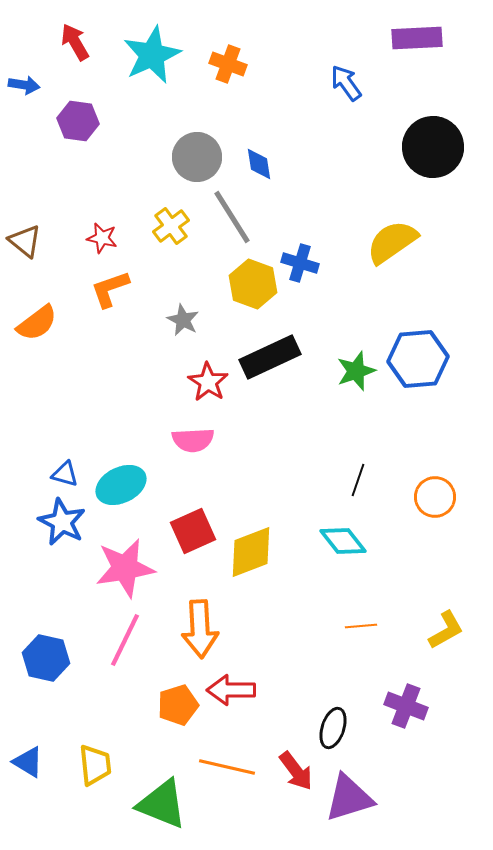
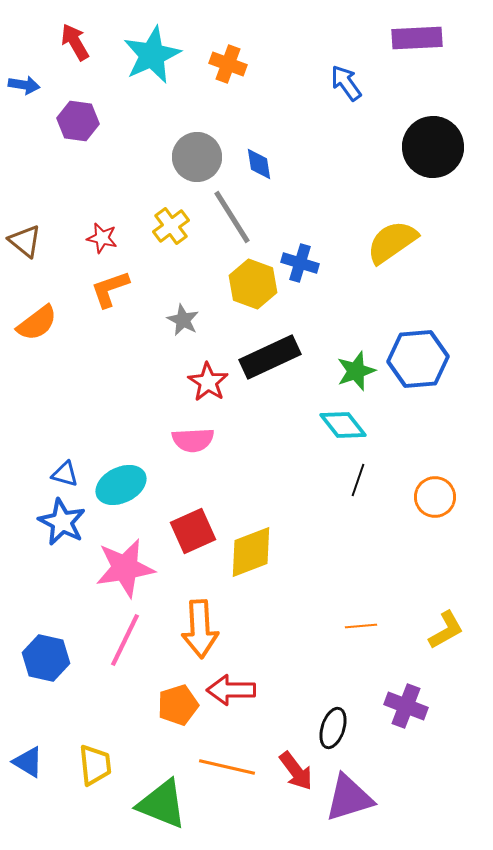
cyan diamond at (343, 541): moved 116 px up
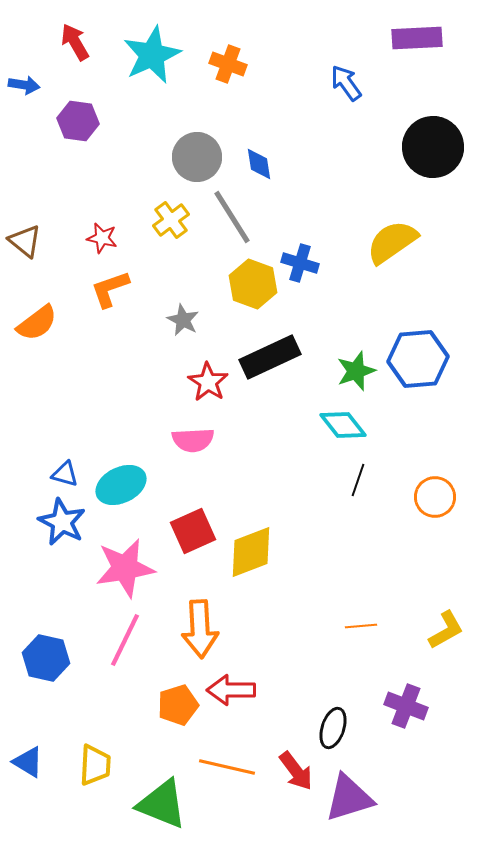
yellow cross at (171, 226): moved 6 px up
yellow trapezoid at (95, 765): rotated 9 degrees clockwise
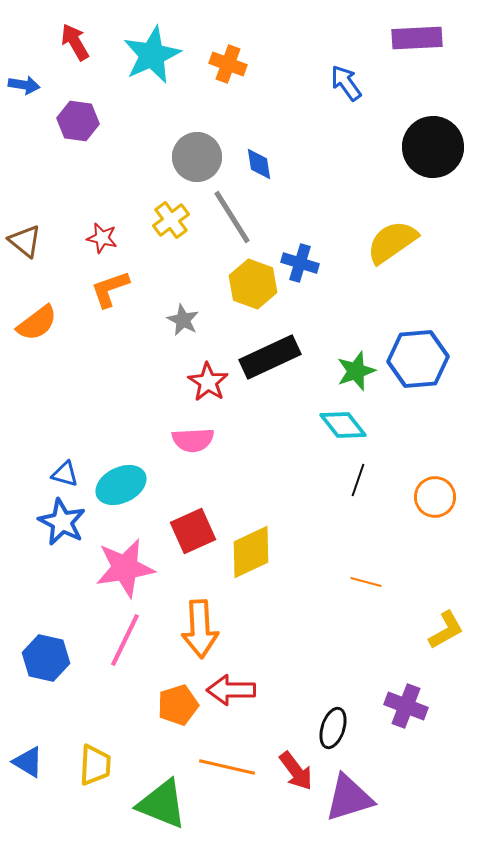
yellow diamond at (251, 552): rotated 4 degrees counterclockwise
orange line at (361, 626): moved 5 px right, 44 px up; rotated 20 degrees clockwise
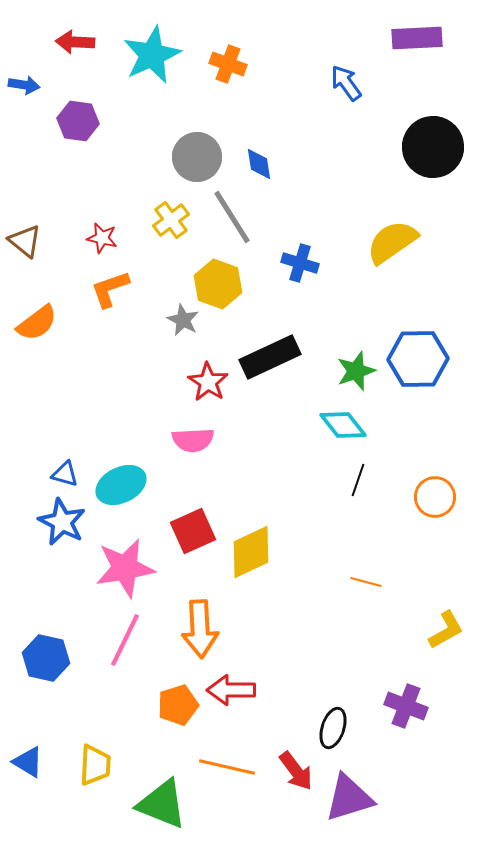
red arrow at (75, 42): rotated 57 degrees counterclockwise
yellow hexagon at (253, 284): moved 35 px left
blue hexagon at (418, 359): rotated 4 degrees clockwise
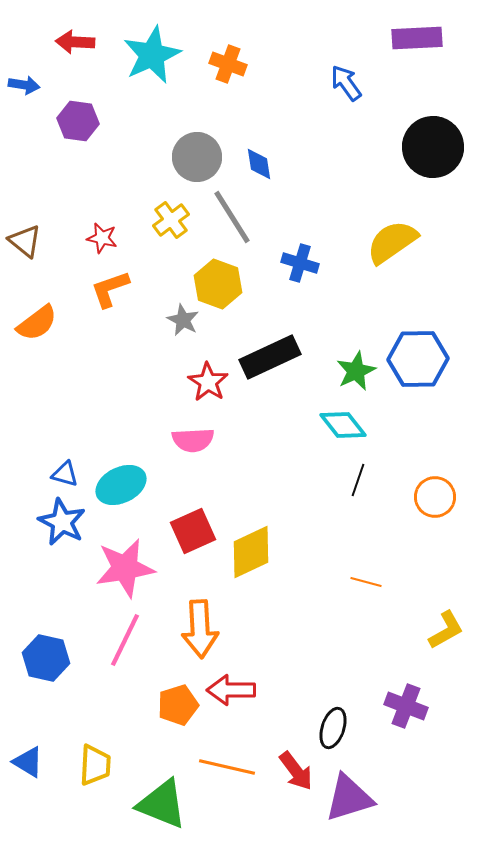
green star at (356, 371): rotated 6 degrees counterclockwise
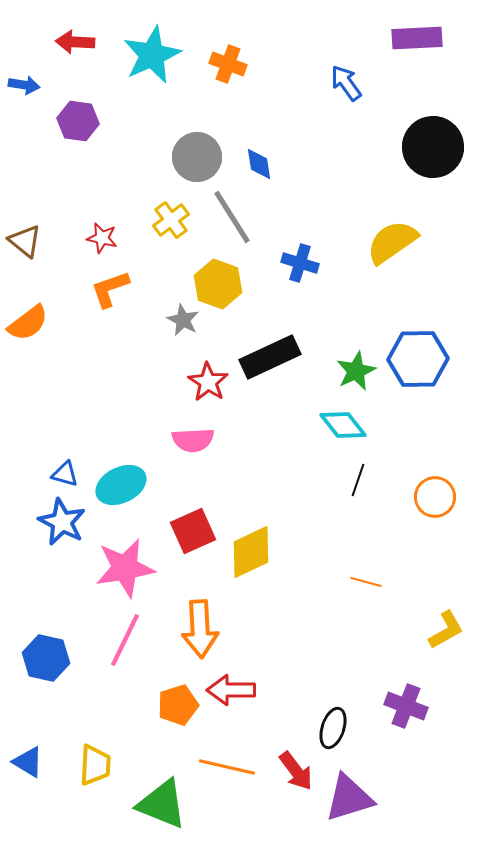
orange semicircle at (37, 323): moved 9 px left
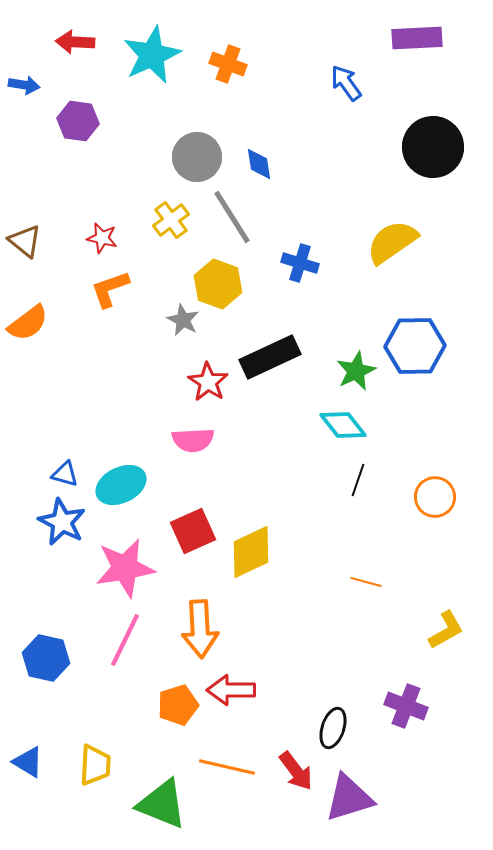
blue hexagon at (418, 359): moved 3 px left, 13 px up
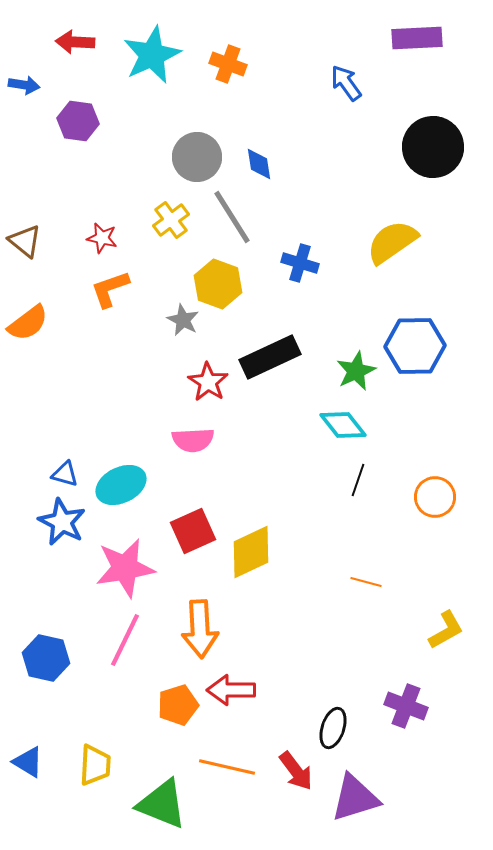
purple triangle at (349, 798): moved 6 px right
